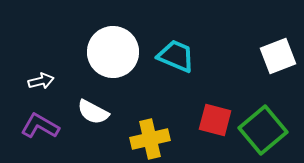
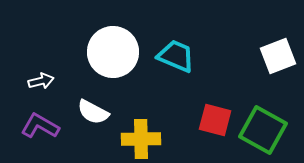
green square: rotated 21 degrees counterclockwise
yellow cross: moved 9 px left; rotated 12 degrees clockwise
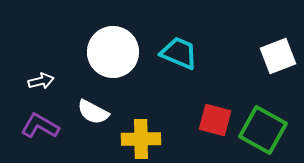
cyan trapezoid: moved 3 px right, 3 px up
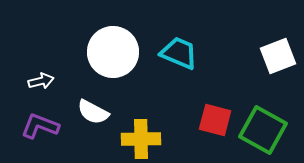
purple L-shape: rotated 9 degrees counterclockwise
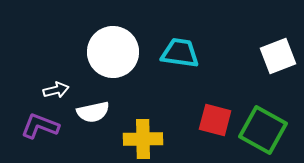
cyan trapezoid: moved 1 px right; rotated 15 degrees counterclockwise
white arrow: moved 15 px right, 9 px down
white semicircle: rotated 40 degrees counterclockwise
yellow cross: moved 2 px right
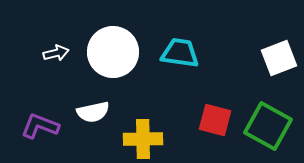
white square: moved 1 px right, 2 px down
white arrow: moved 37 px up
green square: moved 5 px right, 4 px up
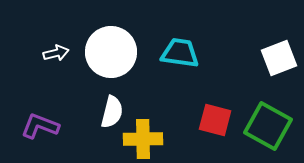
white circle: moved 2 px left
white semicircle: moved 19 px right; rotated 64 degrees counterclockwise
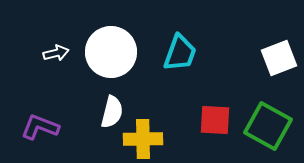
cyan trapezoid: rotated 102 degrees clockwise
red square: rotated 12 degrees counterclockwise
purple L-shape: moved 1 px down
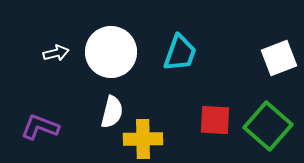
green square: rotated 12 degrees clockwise
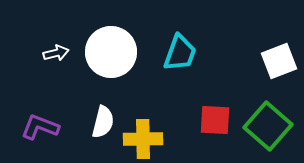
white square: moved 3 px down
white semicircle: moved 9 px left, 10 px down
